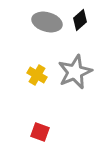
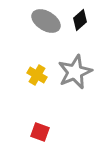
gray ellipse: moved 1 px left, 1 px up; rotated 16 degrees clockwise
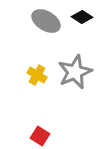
black diamond: moved 2 px right, 3 px up; rotated 75 degrees clockwise
red square: moved 4 px down; rotated 12 degrees clockwise
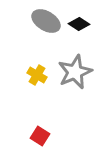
black diamond: moved 3 px left, 7 px down
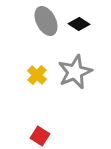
gray ellipse: rotated 32 degrees clockwise
yellow cross: rotated 12 degrees clockwise
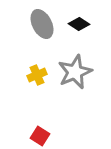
gray ellipse: moved 4 px left, 3 px down
yellow cross: rotated 24 degrees clockwise
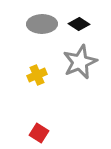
gray ellipse: rotated 64 degrees counterclockwise
gray star: moved 5 px right, 10 px up
red square: moved 1 px left, 3 px up
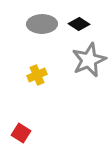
gray star: moved 9 px right, 2 px up
red square: moved 18 px left
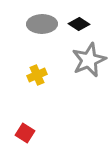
red square: moved 4 px right
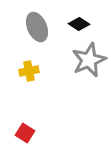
gray ellipse: moved 5 px left, 3 px down; rotated 68 degrees clockwise
yellow cross: moved 8 px left, 4 px up; rotated 12 degrees clockwise
